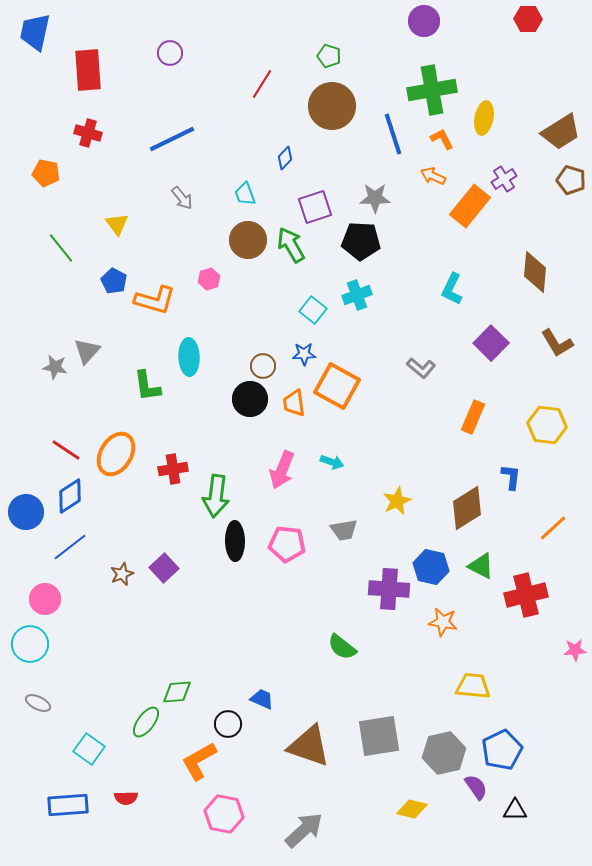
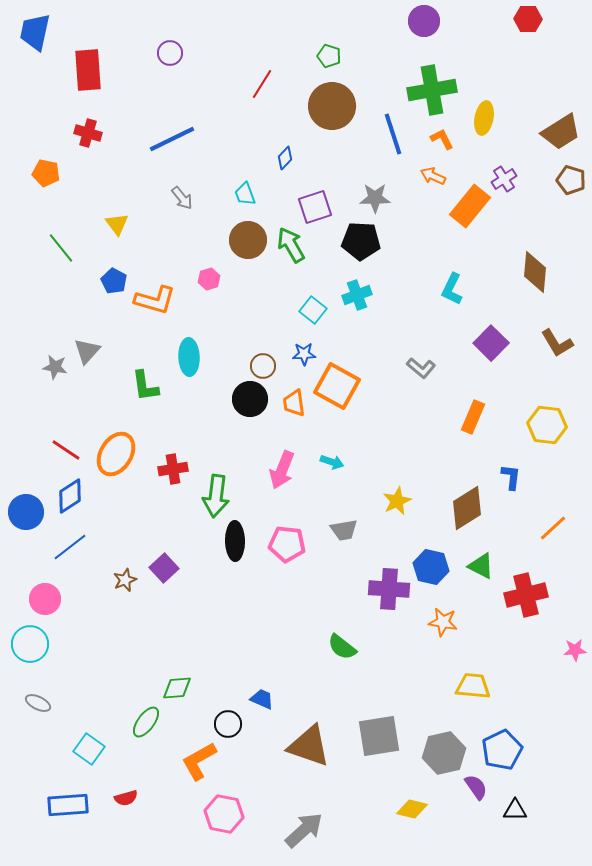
green L-shape at (147, 386): moved 2 px left
brown star at (122, 574): moved 3 px right, 6 px down
green diamond at (177, 692): moved 4 px up
red semicircle at (126, 798): rotated 15 degrees counterclockwise
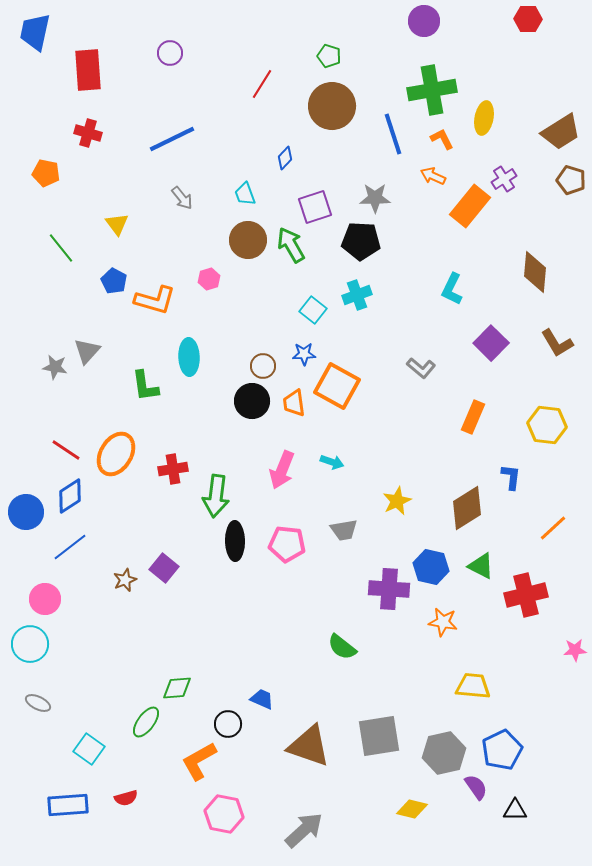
black circle at (250, 399): moved 2 px right, 2 px down
purple square at (164, 568): rotated 8 degrees counterclockwise
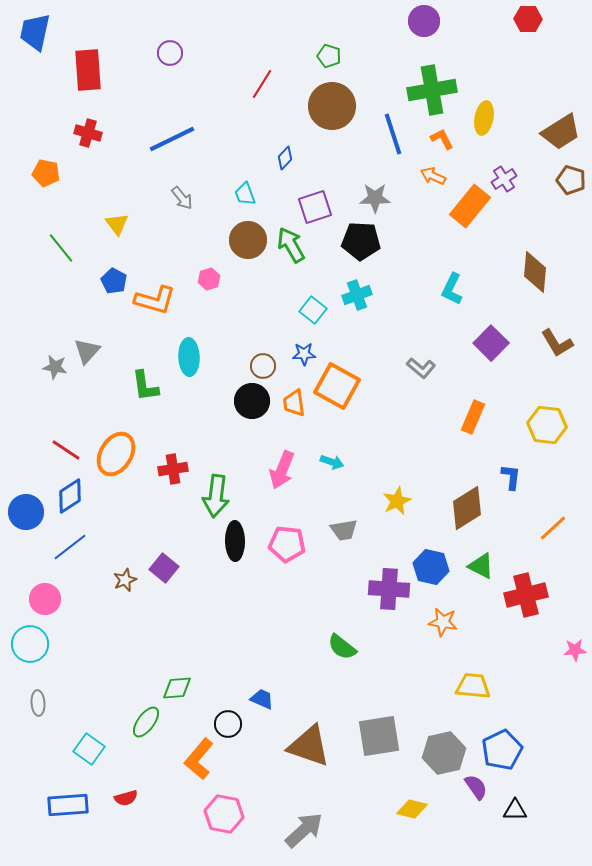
gray ellipse at (38, 703): rotated 60 degrees clockwise
orange L-shape at (199, 761): moved 2 px up; rotated 21 degrees counterclockwise
